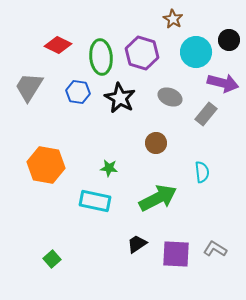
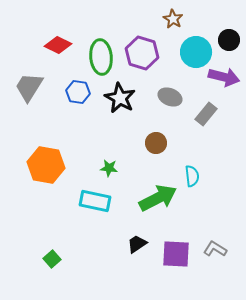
purple arrow: moved 1 px right, 6 px up
cyan semicircle: moved 10 px left, 4 px down
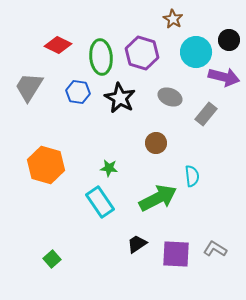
orange hexagon: rotated 6 degrees clockwise
cyan rectangle: moved 5 px right, 1 px down; rotated 44 degrees clockwise
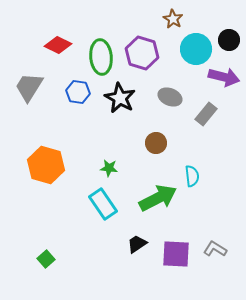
cyan circle: moved 3 px up
cyan rectangle: moved 3 px right, 2 px down
green square: moved 6 px left
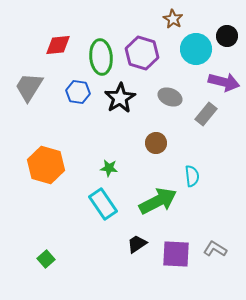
black circle: moved 2 px left, 4 px up
red diamond: rotated 32 degrees counterclockwise
purple arrow: moved 5 px down
black star: rotated 12 degrees clockwise
green arrow: moved 3 px down
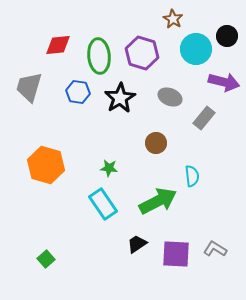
green ellipse: moved 2 px left, 1 px up
gray trapezoid: rotated 16 degrees counterclockwise
gray rectangle: moved 2 px left, 4 px down
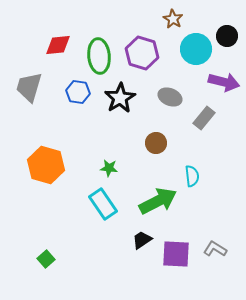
black trapezoid: moved 5 px right, 4 px up
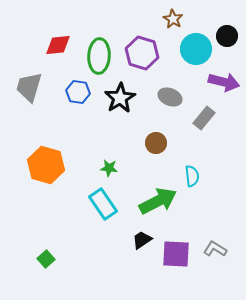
green ellipse: rotated 8 degrees clockwise
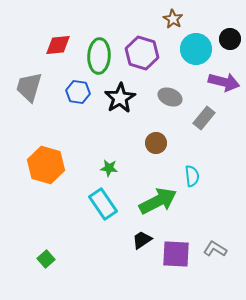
black circle: moved 3 px right, 3 px down
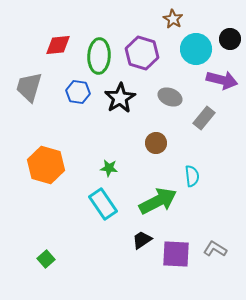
purple arrow: moved 2 px left, 2 px up
